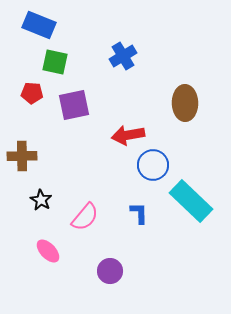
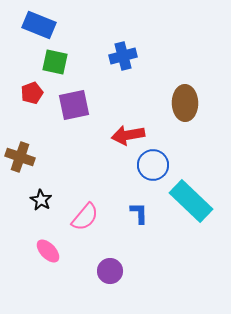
blue cross: rotated 16 degrees clockwise
red pentagon: rotated 25 degrees counterclockwise
brown cross: moved 2 px left, 1 px down; rotated 20 degrees clockwise
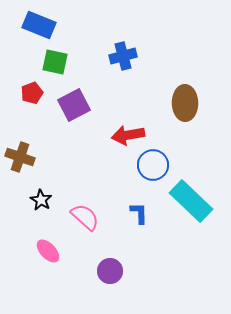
purple square: rotated 16 degrees counterclockwise
pink semicircle: rotated 88 degrees counterclockwise
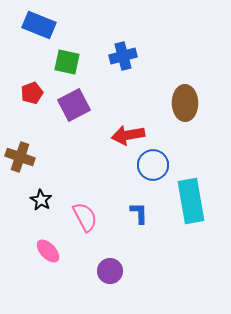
green square: moved 12 px right
cyan rectangle: rotated 36 degrees clockwise
pink semicircle: rotated 20 degrees clockwise
